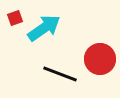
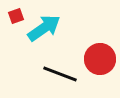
red square: moved 1 px right, 2 px up
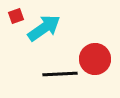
red circle: moved 5 px left
black line: rotated 24 degrees counterclockwise
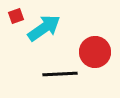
red circle: moved 7 px up
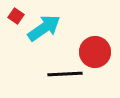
red square: rotated 35 degrees counterclockwise
black line: moved 5 px right
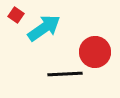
red square: moved 1 px up
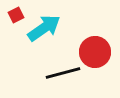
red square: rotated 28 degrees clockwise
black line: moved 2 px left, 1 px up; rotated 12 degrees counterclockwise
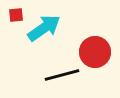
red square: rotated 21 degrees clockwise
black line: moved 1 px left, 2 px down
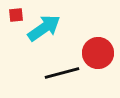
red circle: moved 3 px right, 1 px down
black line: moved 2 px up
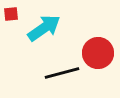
red square: moved 5 px left, 1 px up
